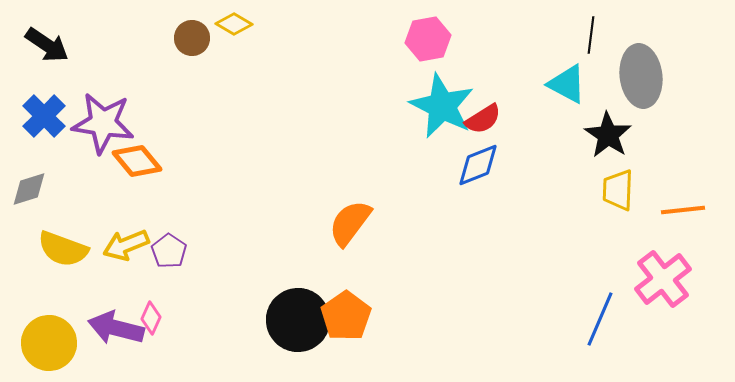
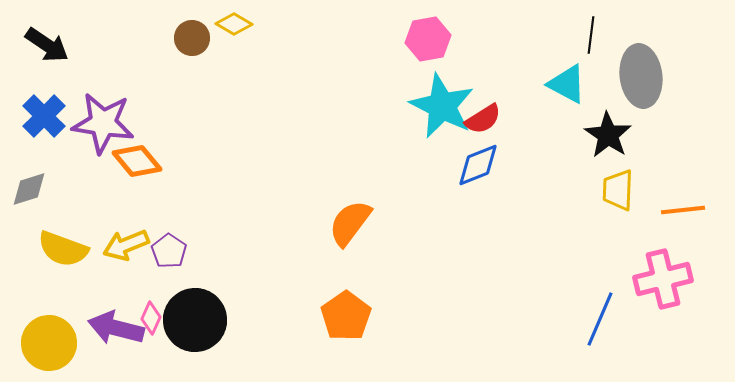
pink cross: rotated 24 degrees clockwise
black circle: moved 103 px left
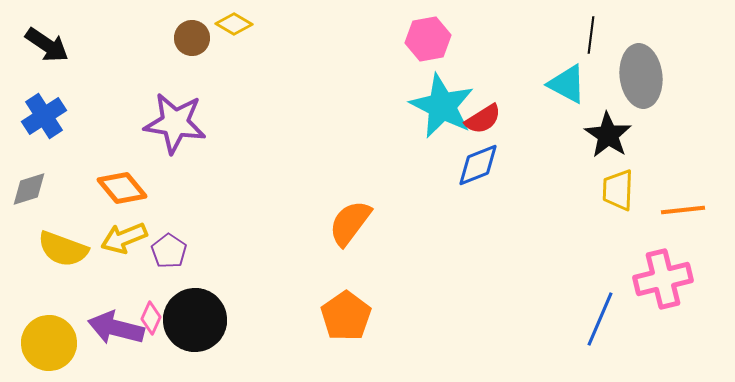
blue cross: rotated 12 degrees clockwise
purple star: moved 72 px right
orange diamond: moved 15 px left, 27 px down
yellow arrow: moved 2 px left, 7 px up
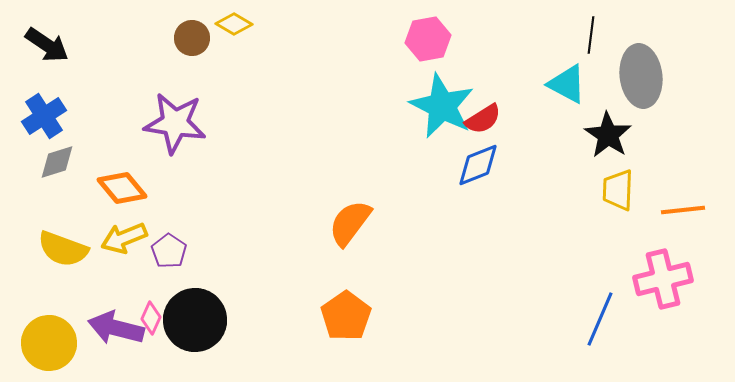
gray diamond: moved 28 px right, 27 px up
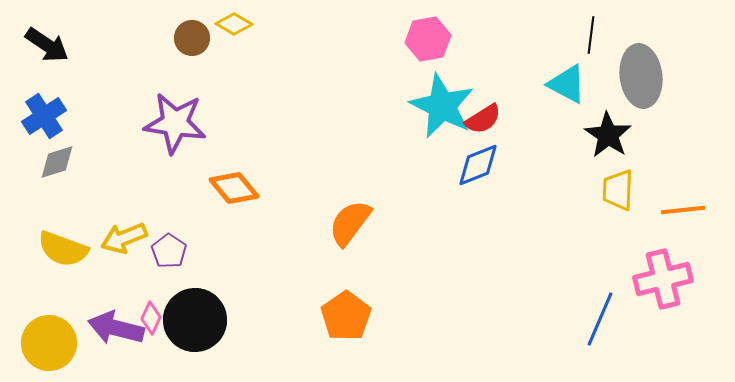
orange diamond: moved 112 px right
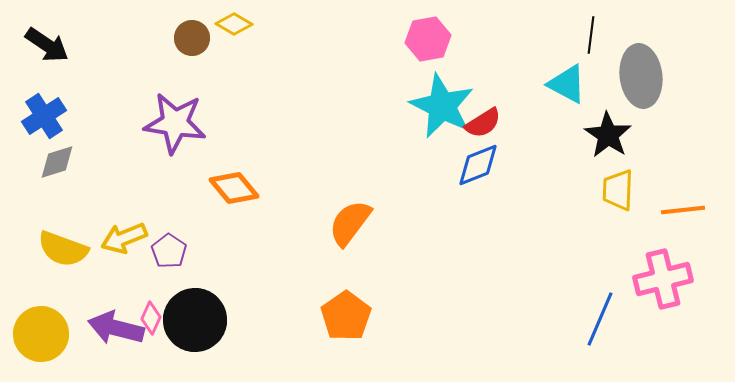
red semicircle: moved 4 px down
yellow circle: moved 8 px left, 9 px up
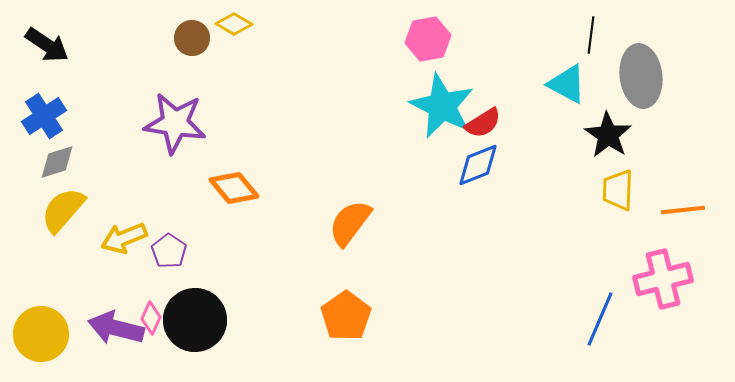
yellow semicircle: moved 39 px up; rotated 111 degrees clockwise
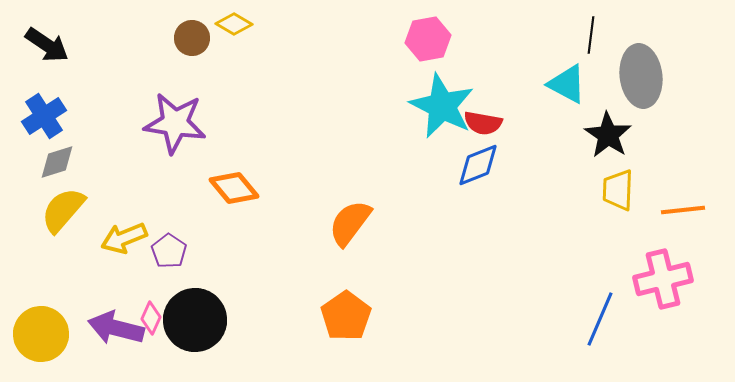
red semicircle: rotated 42 degrees clockwise
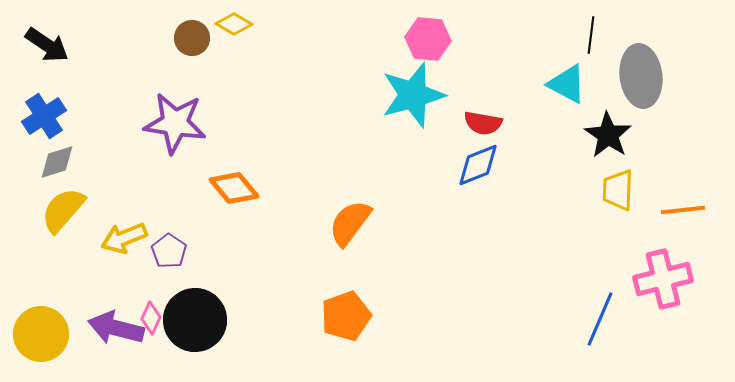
pink hexagon: rotated 15 degrees clockwise
cyan star: moved 29 px left, 11 px up; rotated 30 degrees clockwise
orange pentagon: rotated 15 degrees clockwise
